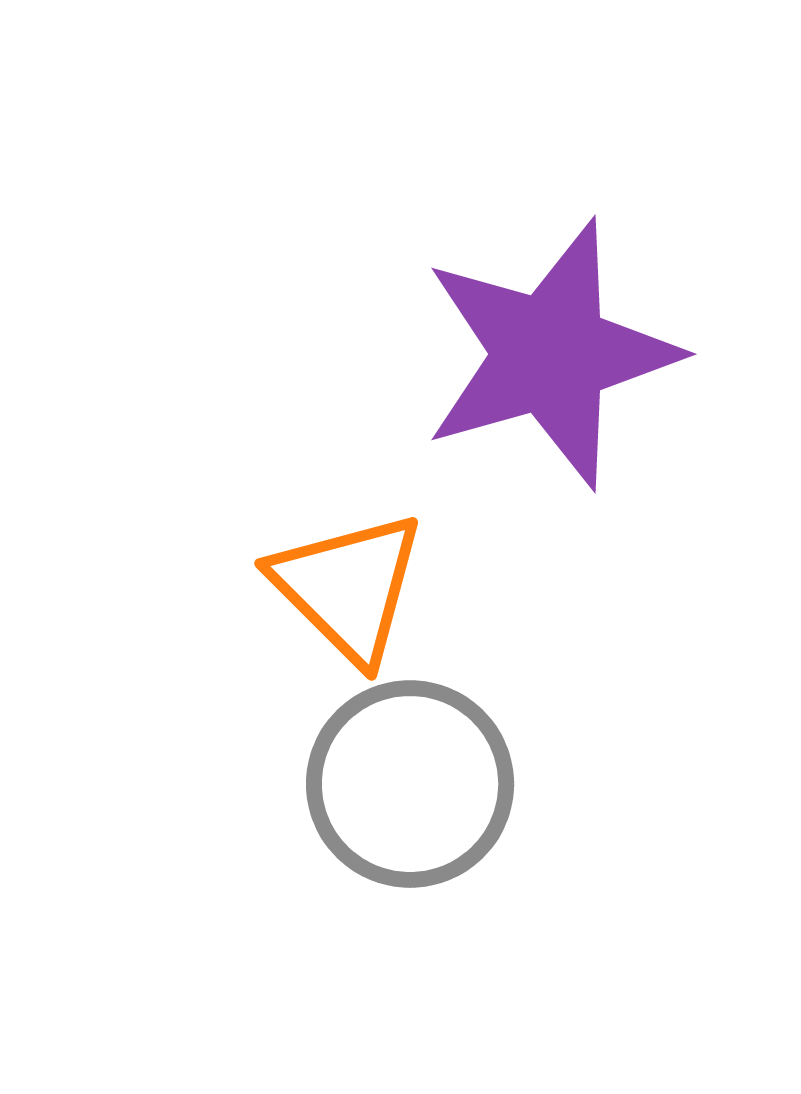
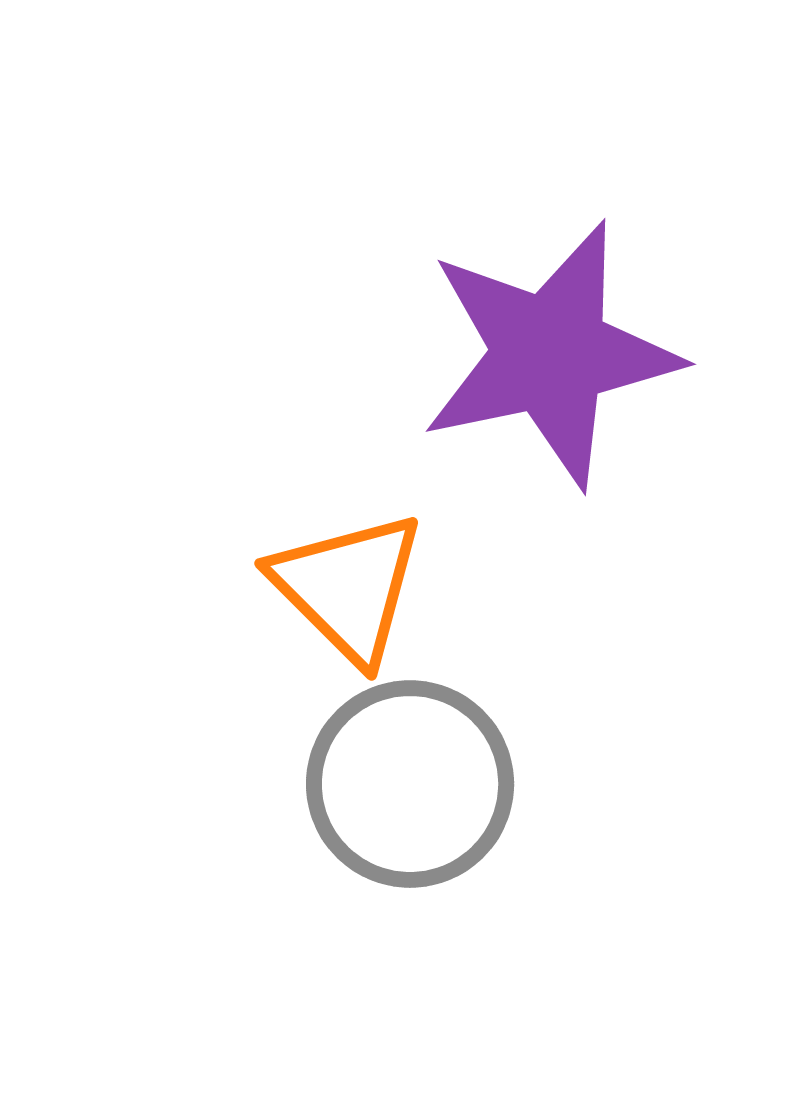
purple star: rotated 4 degrees clockwise
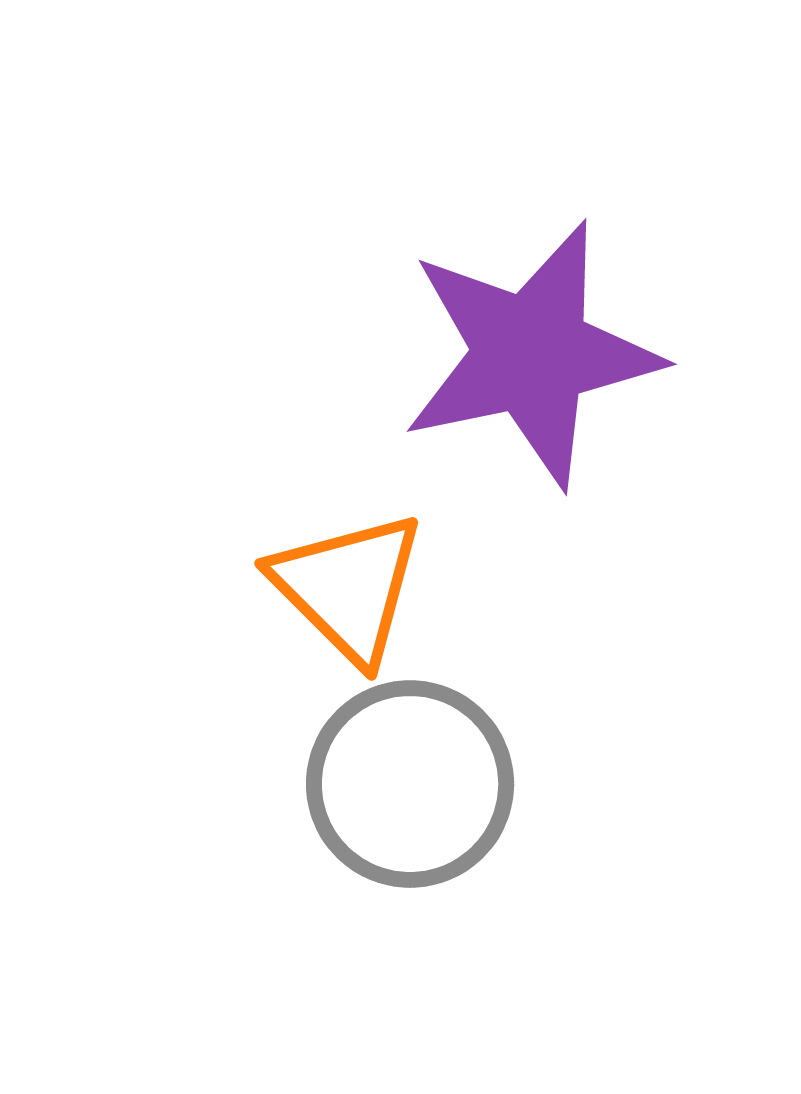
purple star: moved 19 px left
